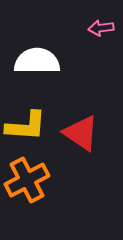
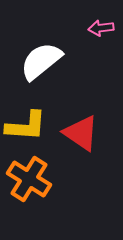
white semicircle: moved 4 px right; rotated 39 degrees counterclockwise
orange cross: moved 2 px right, 1 px up; rotated 30 degrees counterclockwise
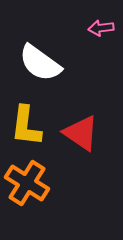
white semicircle: moved 1 px left, 2 px down; rotated 105 degrees counterclockwise
yellow L-shape: rotated 93 degrees clockwise
orange cross: moved 2 px left, 4 px down
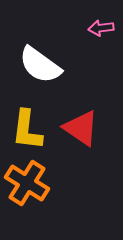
white semicircle: moved 2 px down
yellow L-shape: moved 1 px right, 4 px down
red triangle: moved 5 px up
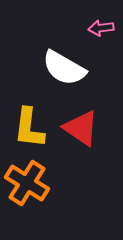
white semicircle: moved 24 px right, 3 px down; rotated 6 degrees counterclockwise
yellow L-shape: moved 2 px right, 2 px up
